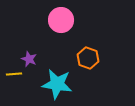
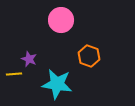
orange hexagon: moved 1 px right, 2 px up
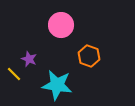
pink circle: moved 5 px down
yellow line: rotated 49 degrees clockwise
cyan star: moved 1 px down
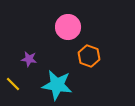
pink circle: moved 7 px right, 2 px down
purple star: rotated 14 degrees counterclockwise
yellow line: moved 1 px left, 10 px down
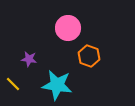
pink circle: moved 1 px down
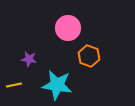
yellow line: moved 1 px right, 1 px down; rotated 56 degrees counterclockwise
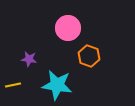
yellow line: moved 1 px left
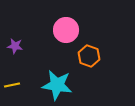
pink circle: moved 2 px left, 2 px down
purple star: moved 14 px left, 13 px up
yellow line: moved 1 px left
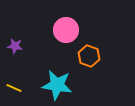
yellow line: moved 2 px right, 3 px down; rotated 35 degrees clockwise
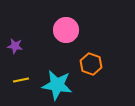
orange hexagon: moved 2 px right, 8 px down
yellow line: moved 7 px right, 8 px up; rotated 35 degrees counterclockwise
